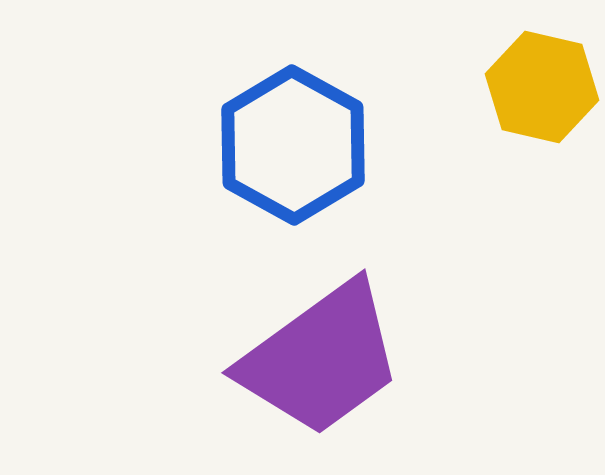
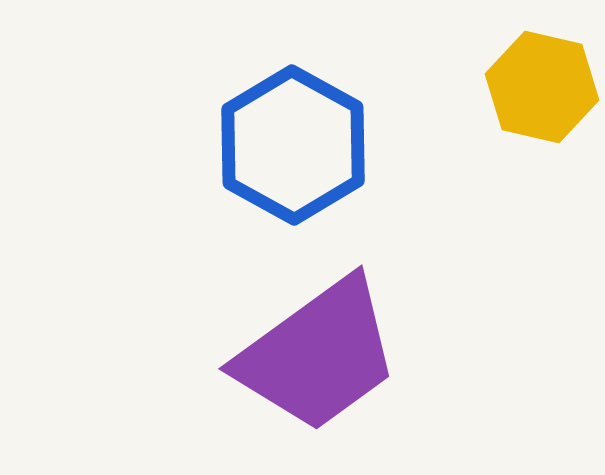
purple trapezoid: moved 3 px left, 4 px up
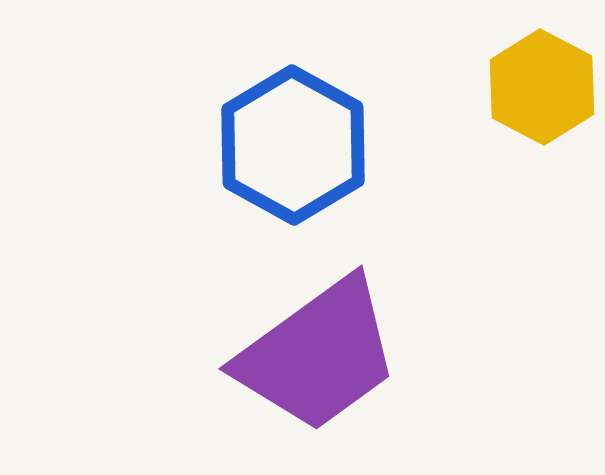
yellow hexagon: rotated 15 degrees clockwise
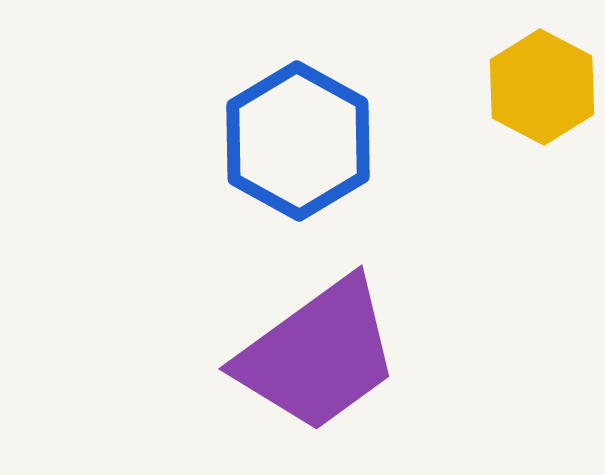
blue hexagon: moved 5 px right, 4 px up
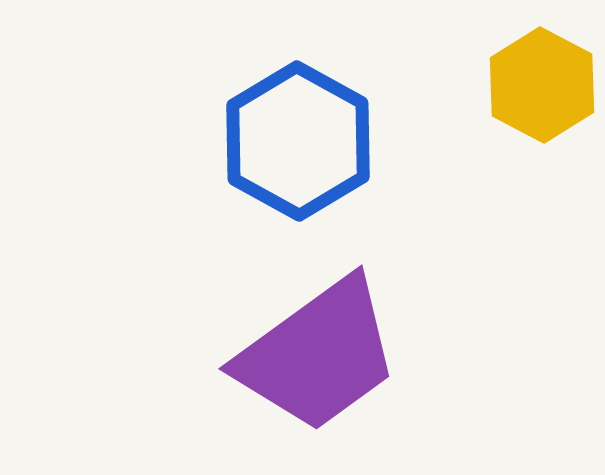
yellow hexagon: moved 2 px up
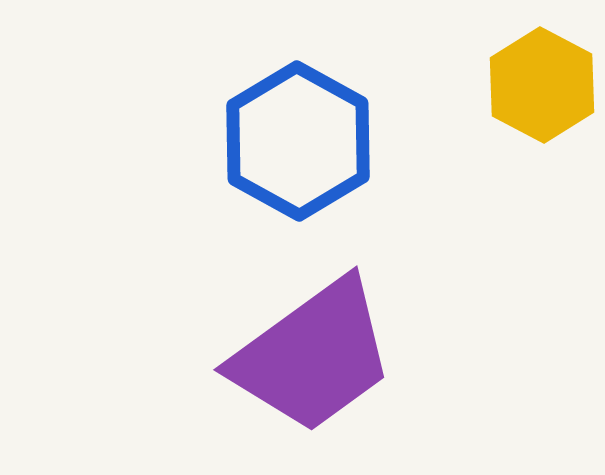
purple trapezoid: moved 5 px left, 1 px down
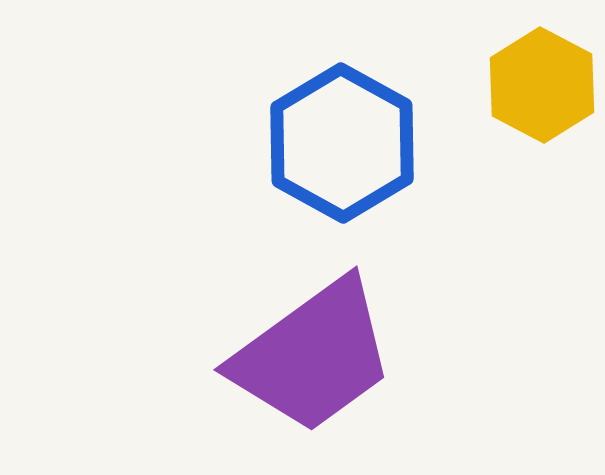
blue hexagon: moved 44 px right, 2 px down
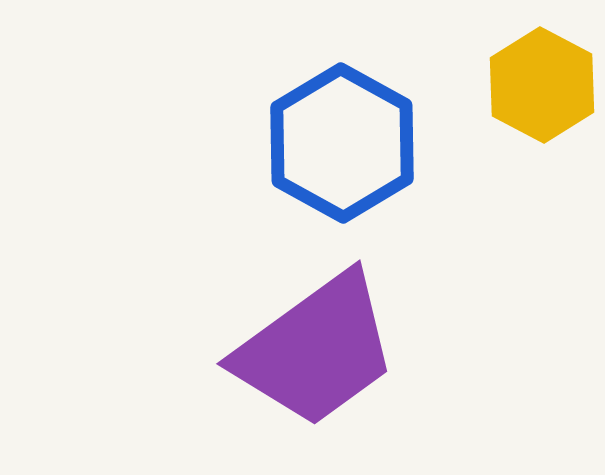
purple trapezoid: moved 3 px right, 6 px up
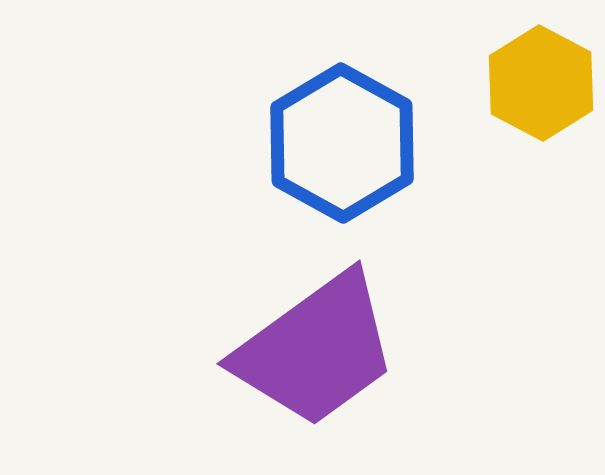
yellow hexagon: moved 1 px left, 2 px up
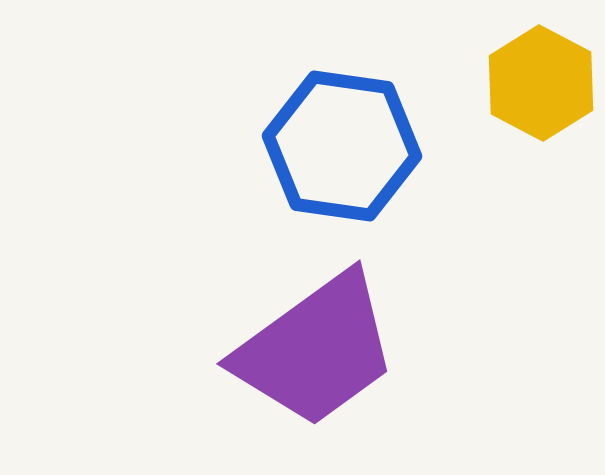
blue hexagon: moved 3 px down; rotated 21 degrees counterclockwise
